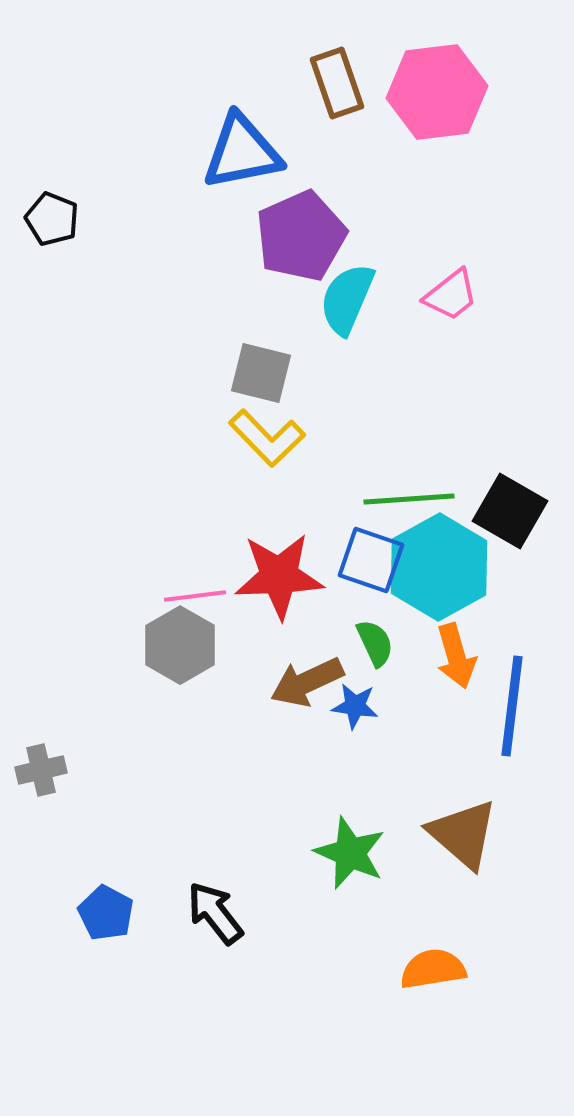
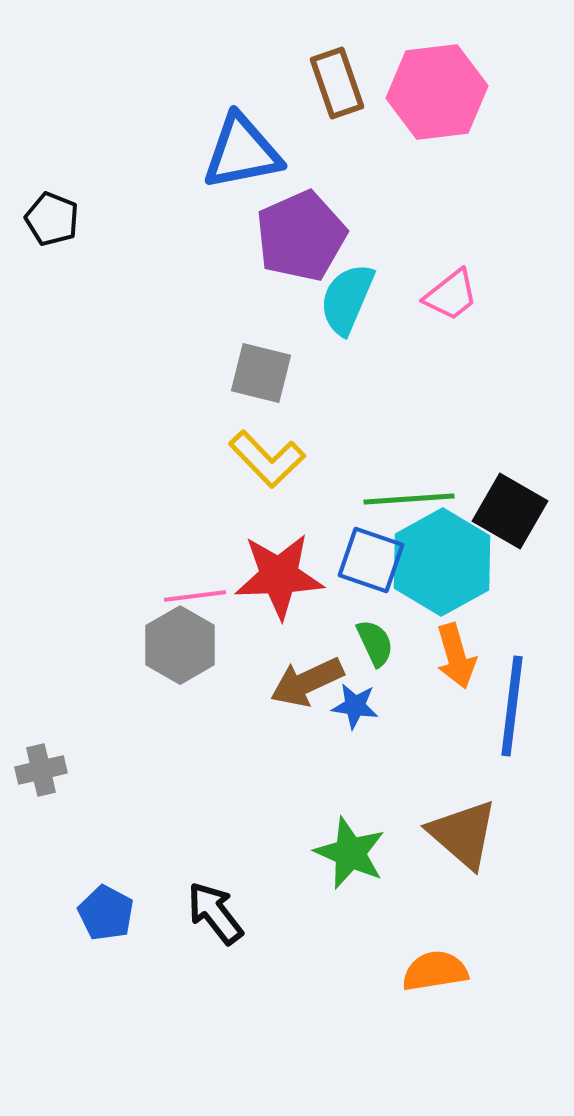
yellow L-shape: moved 21 px down
cyan hexagon: moved 3 px right, 5 px up
orange semicircle: moved 2 px right, 2 px down
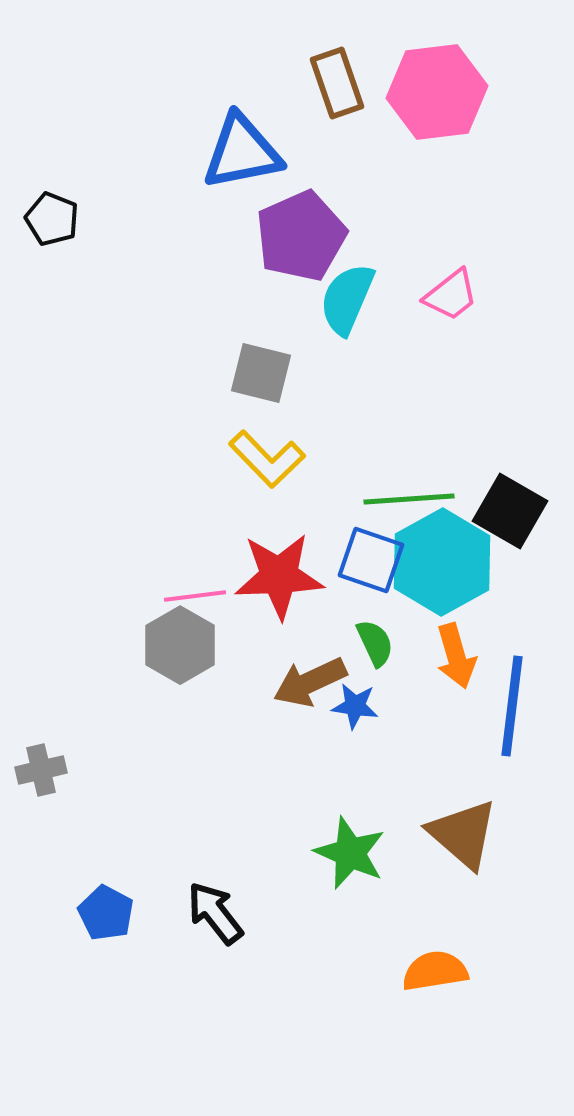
brown arrow: moved 3 px right
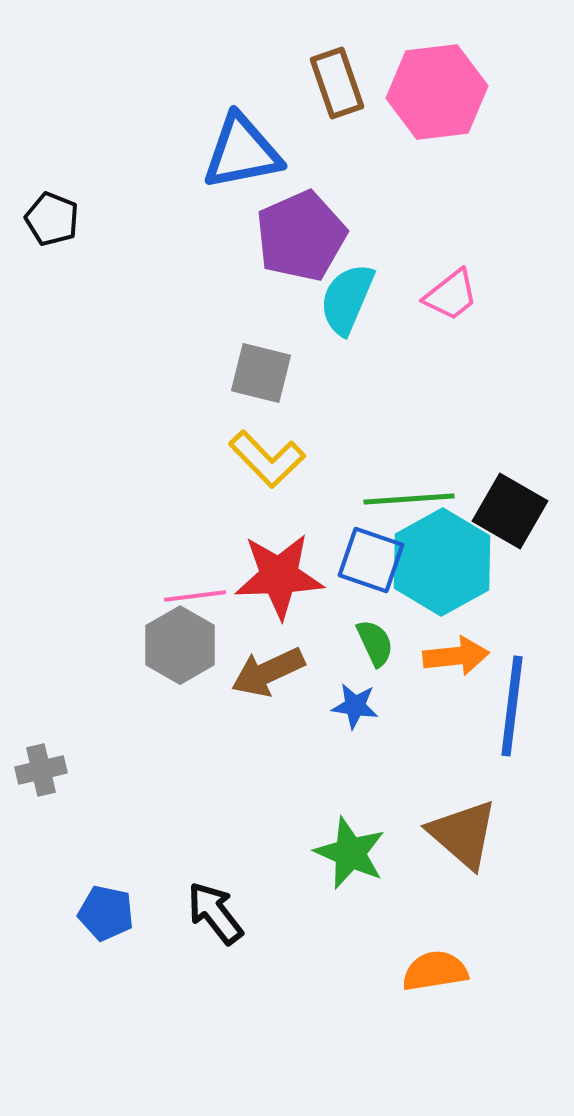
orange arrow: rotated 80 degrees counterclockwise
brown arrow: moved 42 px left, 10 px up
blue pentagon: rotated 16 degrees counterclockwise
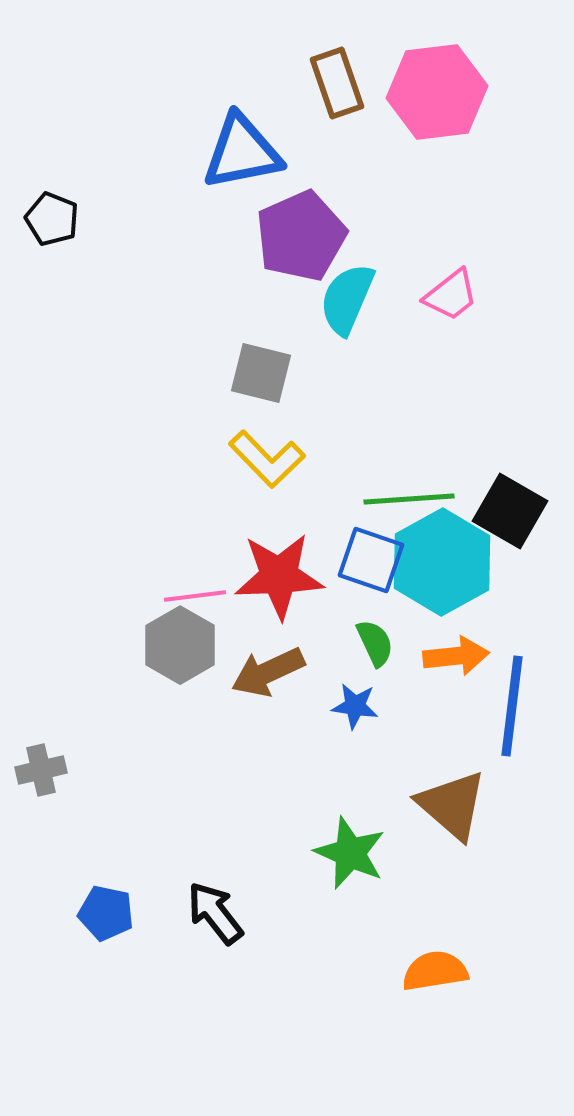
brown triangle: moved 11 px left, 29 px up
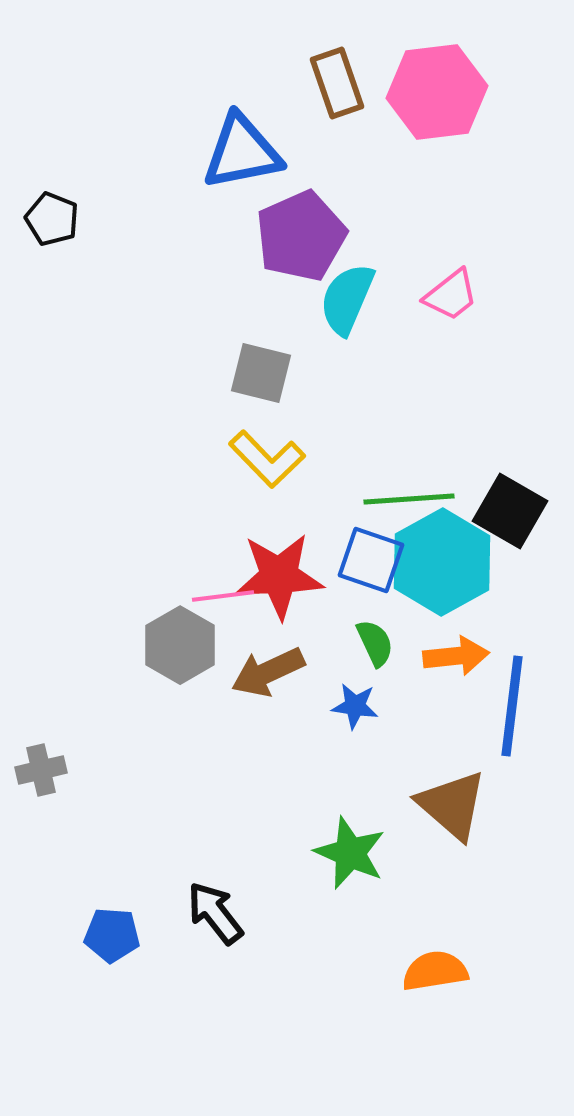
pink line: moved 28 px right
blue pentagon: moved 6 px right, 22 px down; rotated 8 degrees counterclockwise
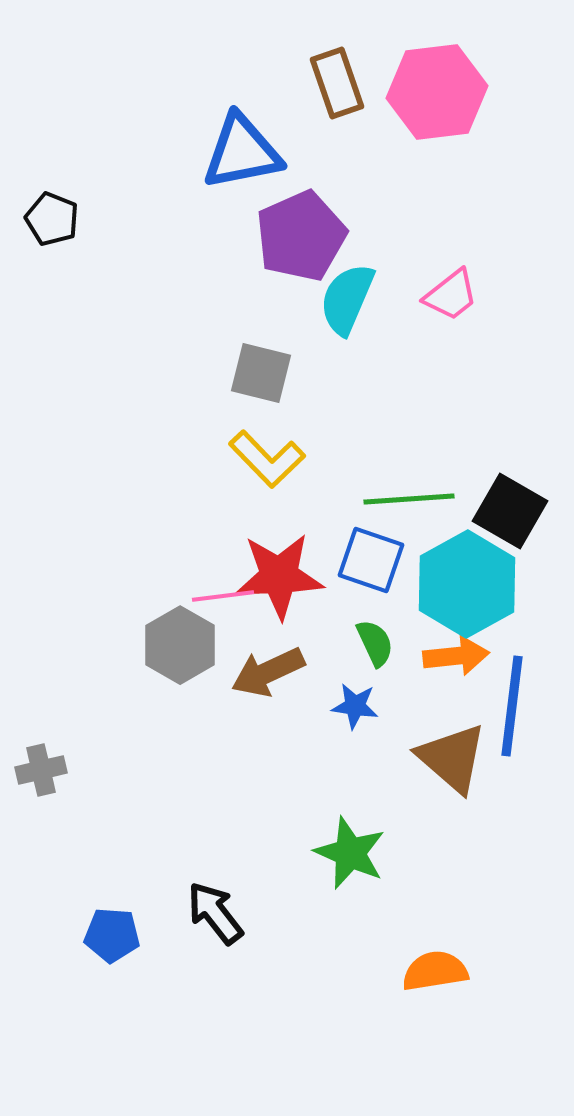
cyan hexagon: moved 25 px right, 22 px down
brown triangle: moved 47 px up
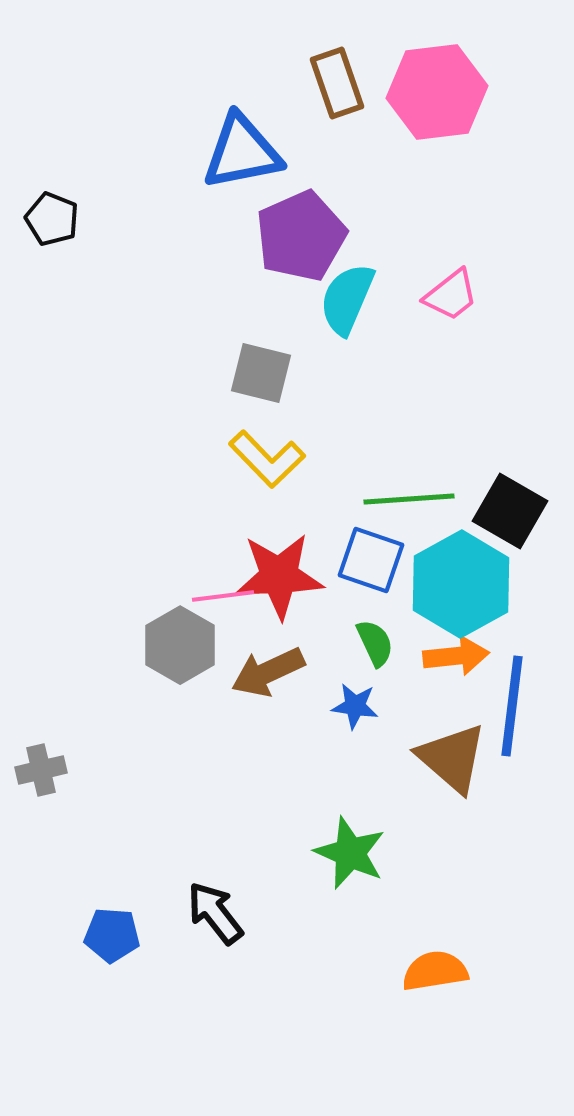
cyan hexagon: moved 6 px left
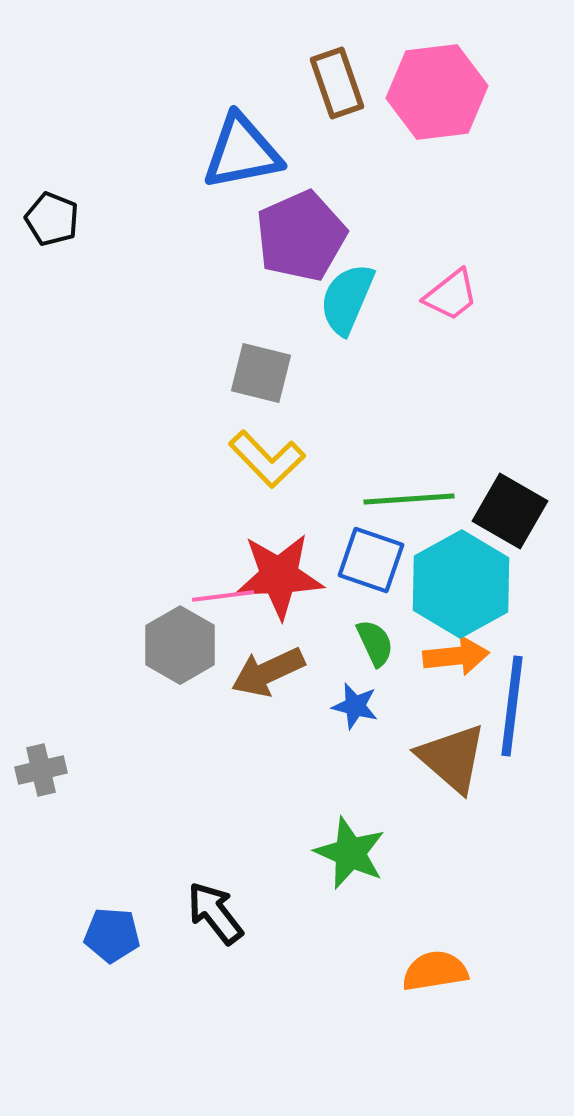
blue star: rotated 6 degrees clockwise
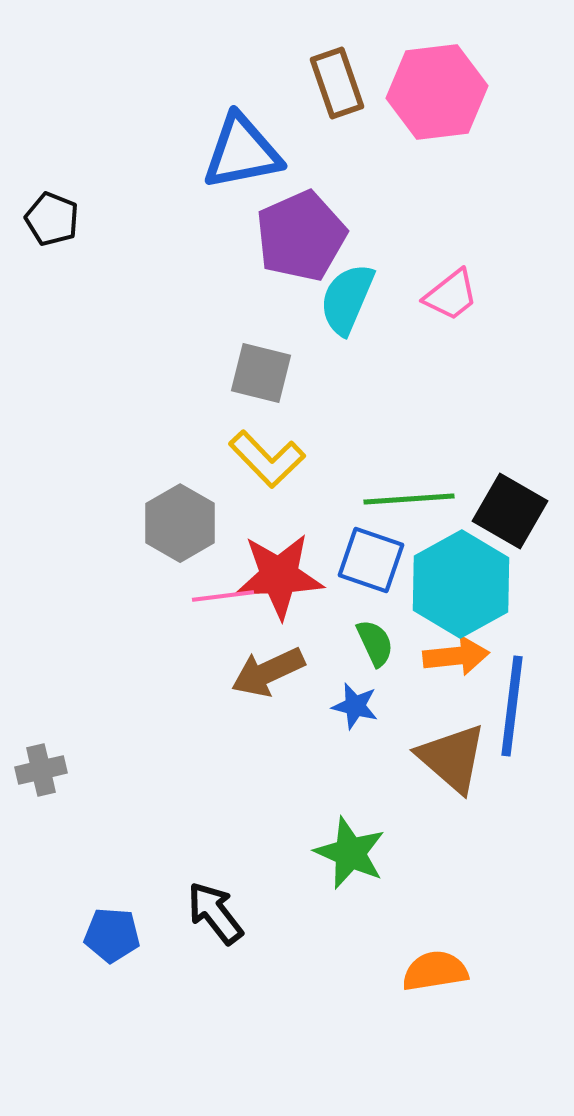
gray hexagon: moved 122 px up
